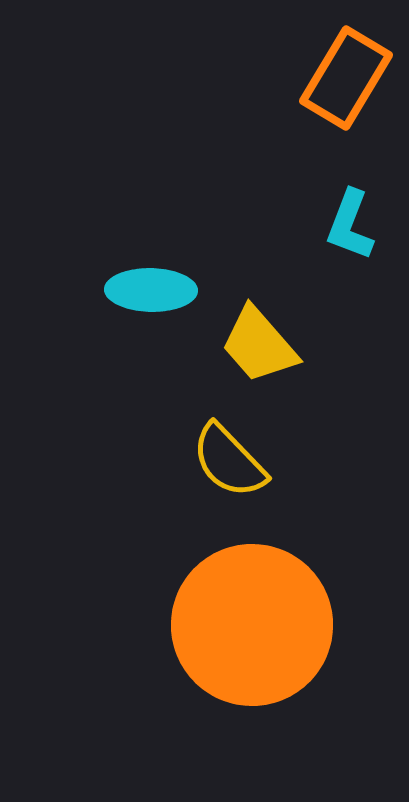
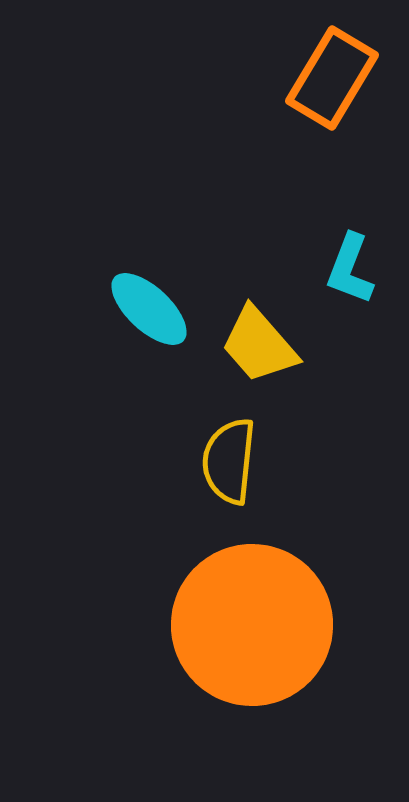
orange rectangle: moved 14 px left
cyan L-shape: moved 44 px down
cyan ellipse: moved 2 px left, 19 px down; rotated 42 degrees clockwise
yellow semicircle: rotated 50 degrees clockwise
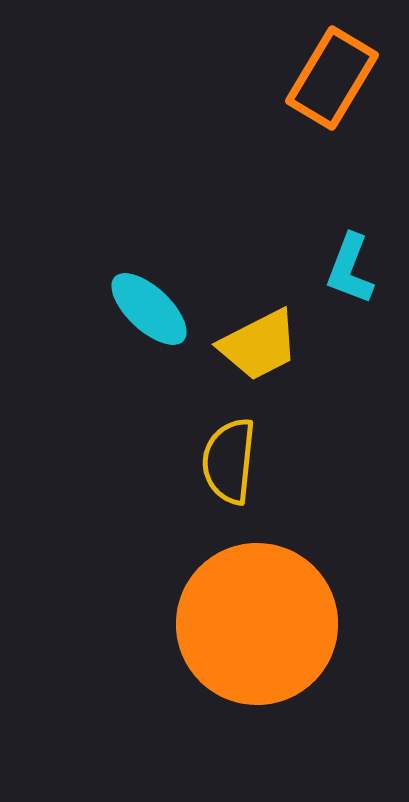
yellow trapezoid: rotated 76 degrees counterclockwise
orange circle: moved 5 px right, 1 px up
